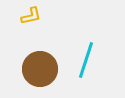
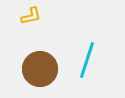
cyan line: moved 1 px right
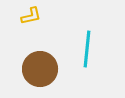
cyan line: moved 11 px up; rotated 12 degrees counterclockwise
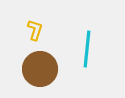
yellow L-shape: moved 4 px right, 14 px down; rotated 60 degrees counterclockwise
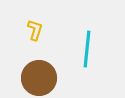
brown circle: moved 1 px left, 9 px down
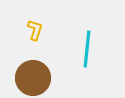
brown circle: moved 6 px left
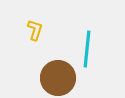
brown circle: moved 25 px right
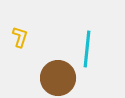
yellow L-shape: moved 15 px left, 7 px down
